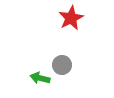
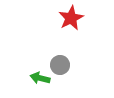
gray circle: moved 2 px left
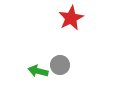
green arrow: moved 2 px left, 7 px up
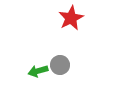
green arrow: rotated 30 degrees counterclockwise
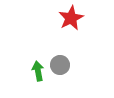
green arrow: rotated 96 degrees clockwise
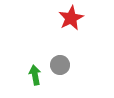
green arrow: moved 3 px left, 4 px down
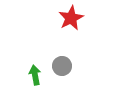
gray circle: moved 2 px right, 1 px down
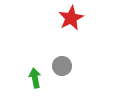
green arrow: moved 3 px down
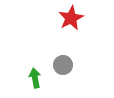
gray circle: moved 1 px right, 1 px up
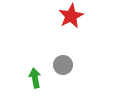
red star: moved 2 px up
